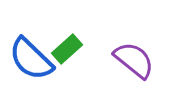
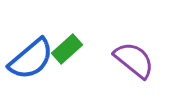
blue semicircle: rotated 84 degrees counterclockwise
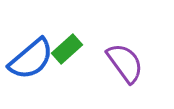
purple semicircle: moved 9 px left, 3 px down; rotated 15 degrees clockwise
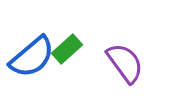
blue semicircle: moved 1 px right, 2 px up
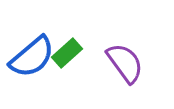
green rectangle: moved 4 px down
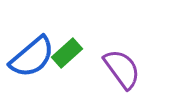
purple semicircle: moved 3 px left, 6 px down
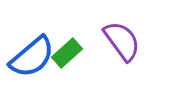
purple semicircle: moved 28 px up
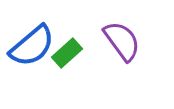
blue semicircle: moved 11 px up
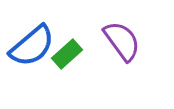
green rectangle: moved 1 px down
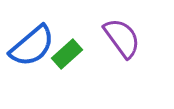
purple semicircle: moved 3 px up
